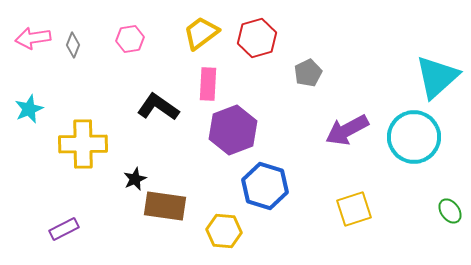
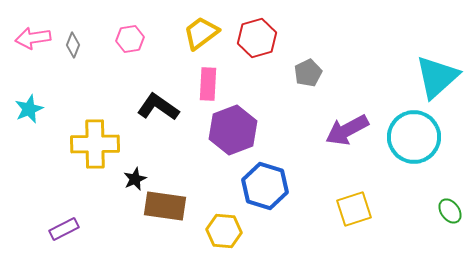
yellow cross: moved 12 px right
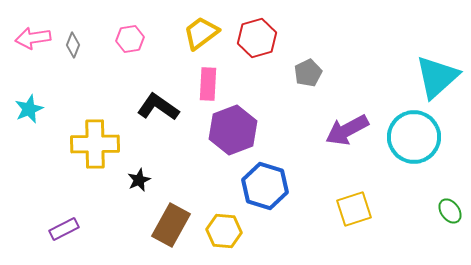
black star: moved 4 px right, 1 px down
brown rectangle: moved 6 px right, 19 px down; rotated 69 degrees counterclockwise
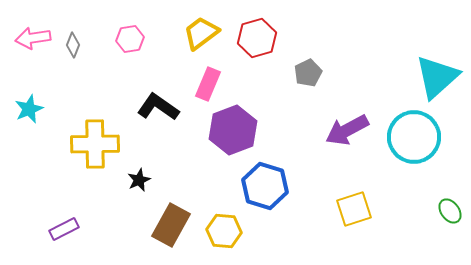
pink rectangle: rotated 20 degrees clockwise
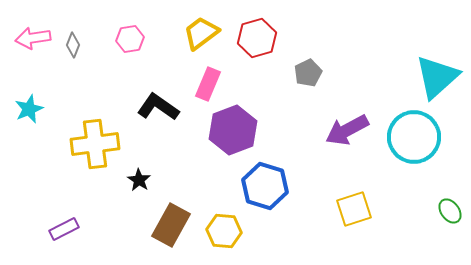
yellow cross: rotated 6 degrees counterclockwise
black star: rotated 15 degrees counterclockwise
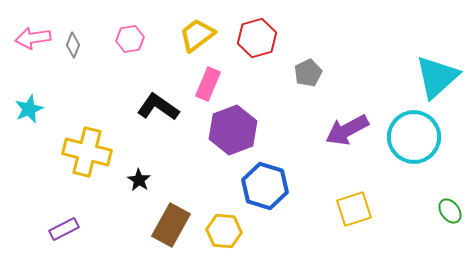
yellow trapezoid: moved 4 px left, 2 px down
yellow cross: moved 8 px left, 8 px down; rotated 21 degrees clockwise
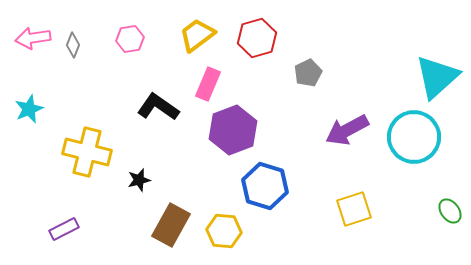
black star: rotated 25 degrees clockwise
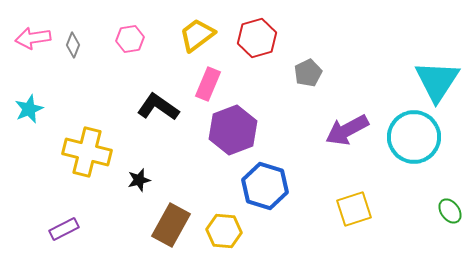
cyan triangle: moved 4 px down; rotated 15 degrees counterclockwise
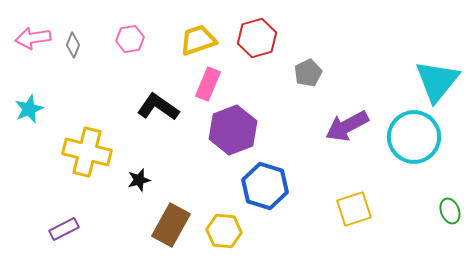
yellow trapezoid: moved 1 px right, 5 px down; rotated 18 degrees clockwise
cyan triangle: rotated 6 degrees clockwise
purple arrow: moved 4 px up
green ellipse: rotated 15 degrees clockwise
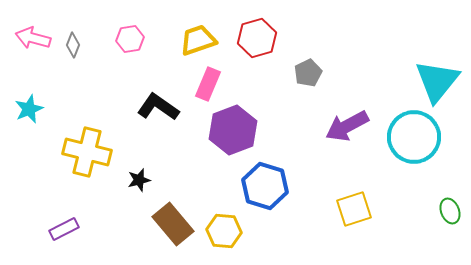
pink arrow: rotated 24 degrees clockwise
brown rectangle: moved 2 px right, 1 px up; rotated 69 degrees counterclockwise
